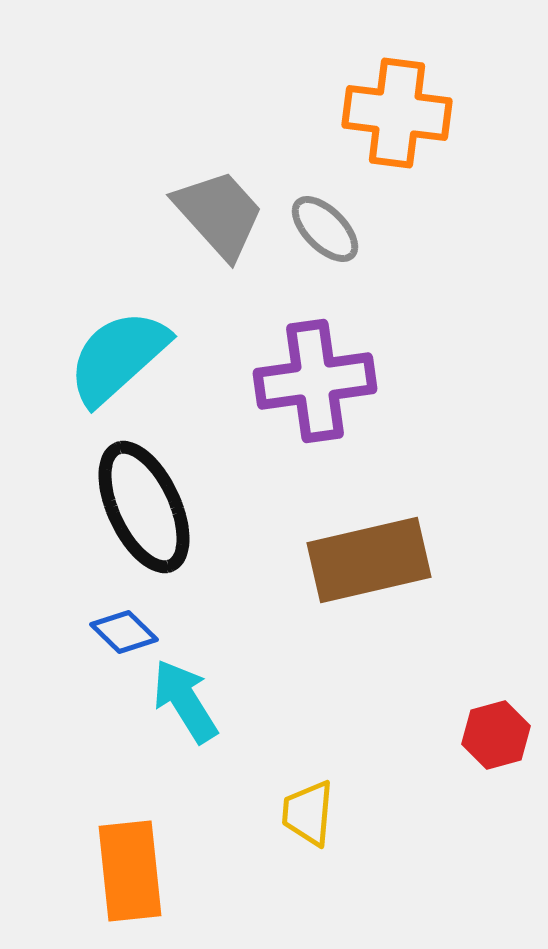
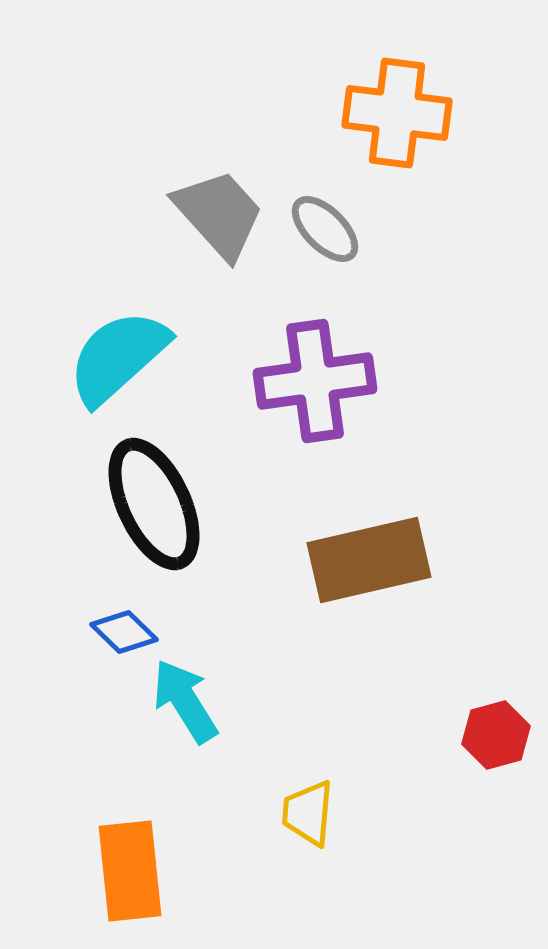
black ellipse: moved 10 px right, 3 px up
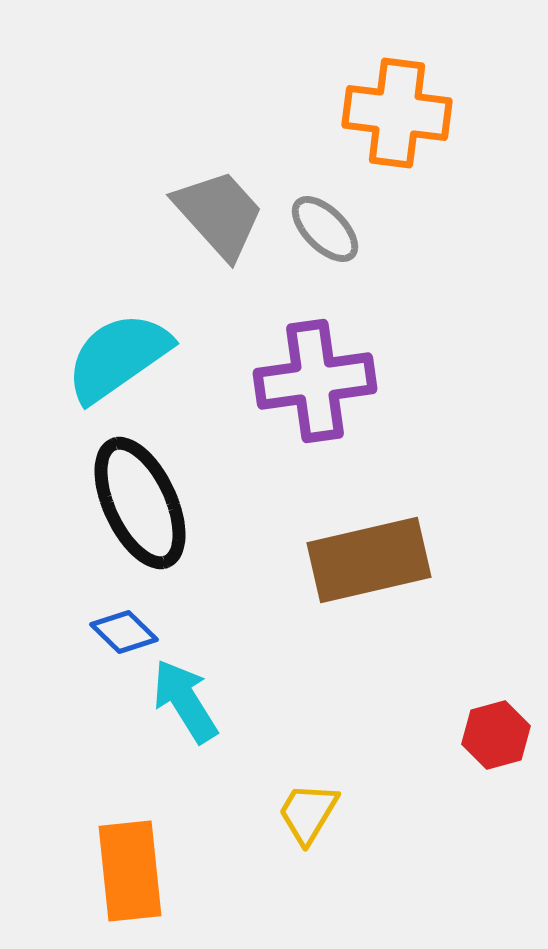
cyan semicircle: rotated 7 degrees clockwise
black ellipse: moved 14 px left, 1 px up
yellow trapezoid: rotated 26 degrees clockwise
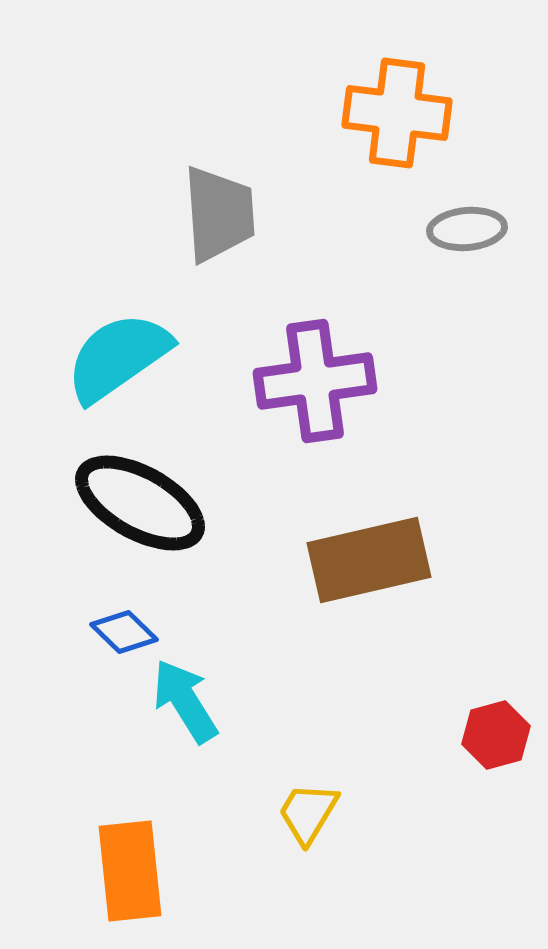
gray trapezoid: rotated 38 degrees clockwise
gray ellipse: moved 142 px right; rotated 50 degrees counterclockwise
black ellipse: rotated 36 degrees counterclockwise
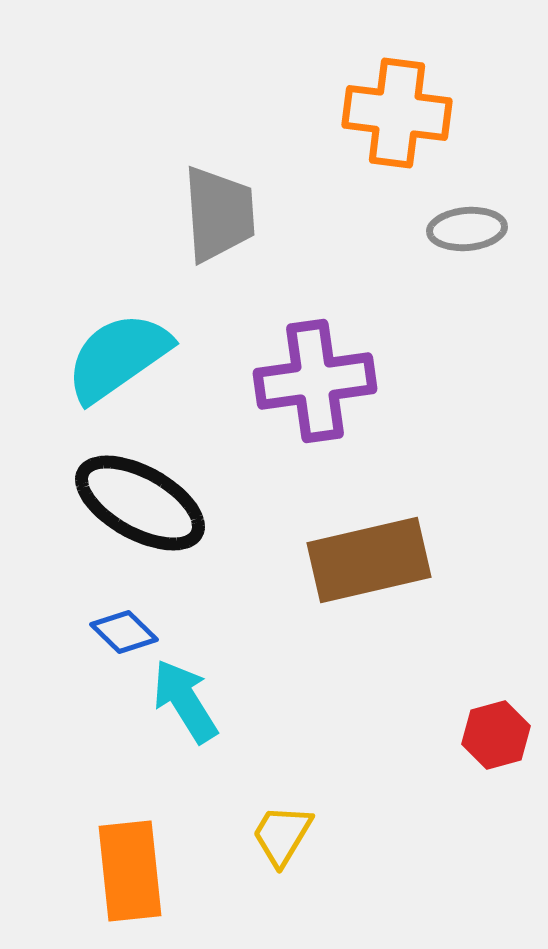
yellow trapezoid: moved 26 px left, 22 px down
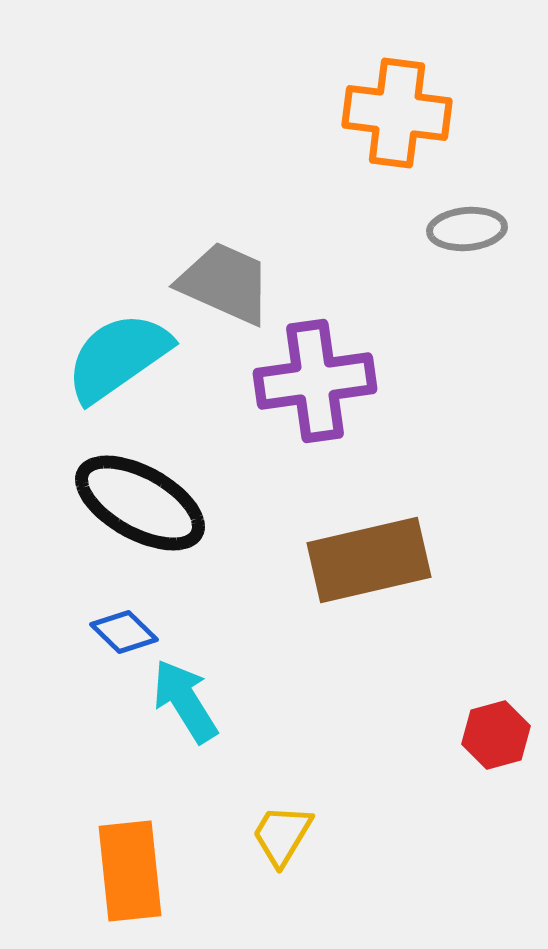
gray trapezoid: moved 6 px right, 69 px down; rotated 62 degrees counterclockwise
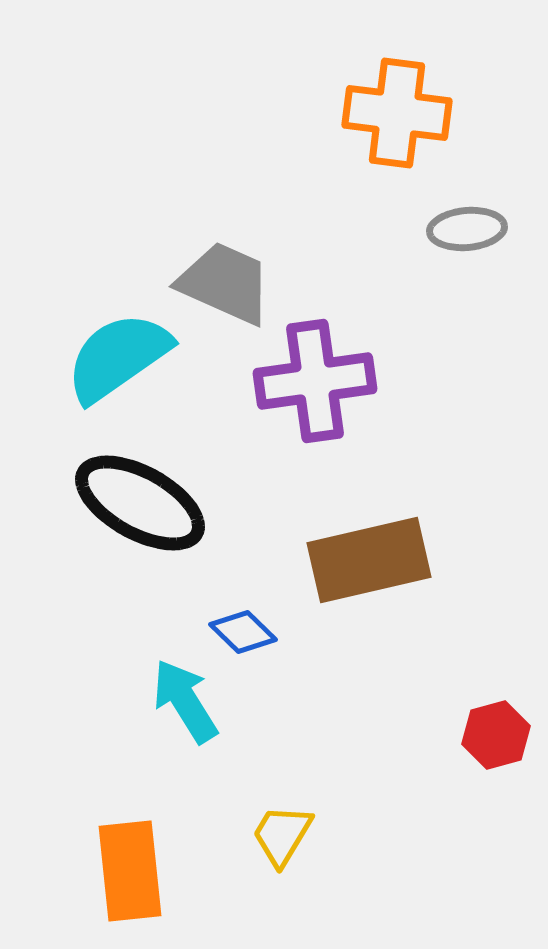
blue diamond: moved 119 px right
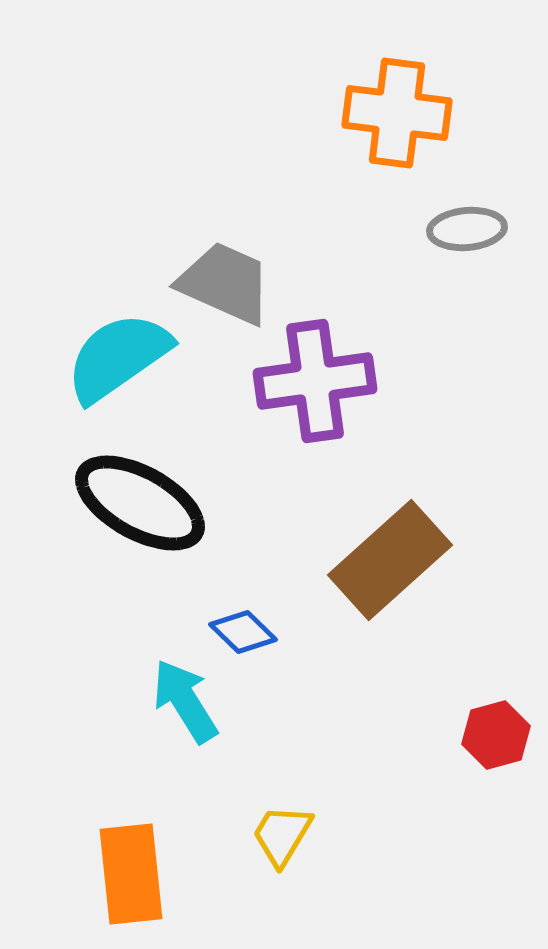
brown rectangle: moved 21 px right; rotated 29 degrees counterclockwise
orange rectangle: moved 1 px right, 3 px down
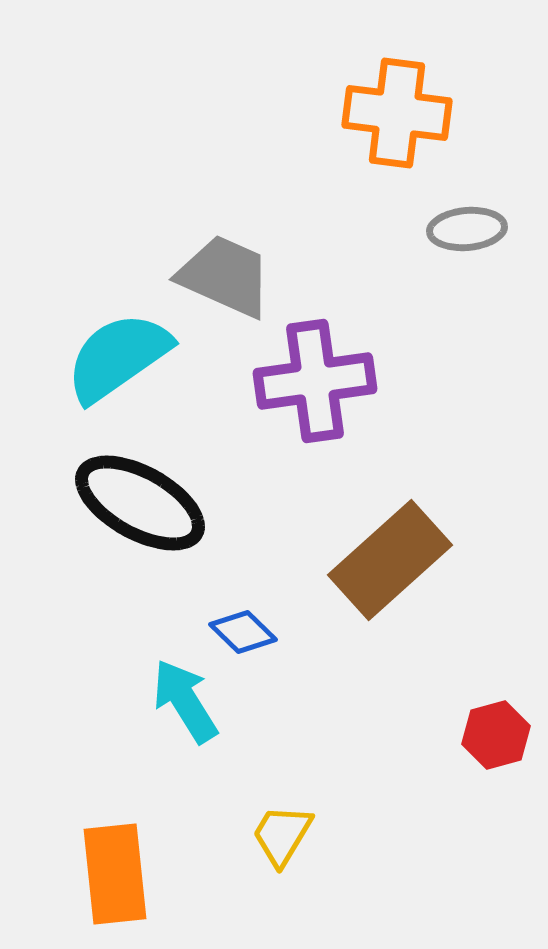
gray trapezoid: moved 7 px up
orange rectangle: moved 16 px left
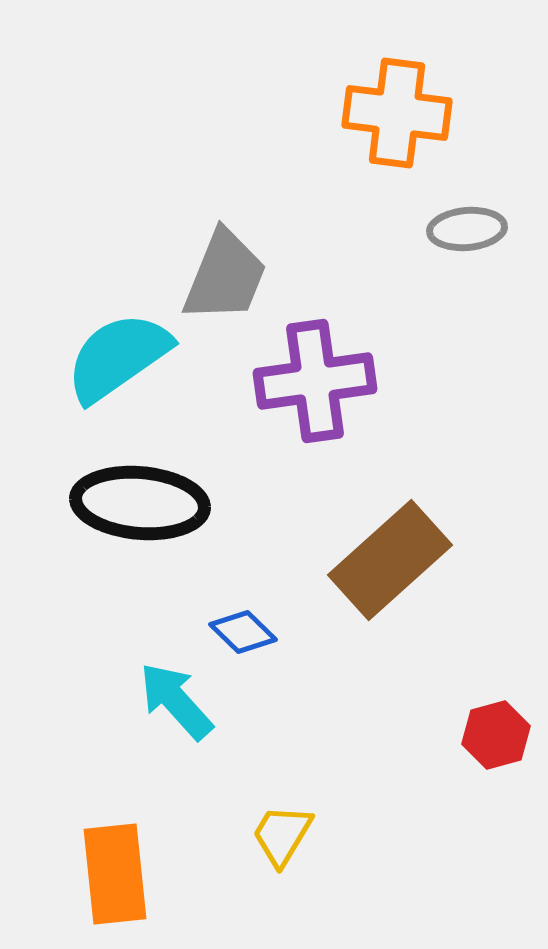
gray trapezoid: rotated 88 degrees clockwise
black ellipse: rotated 24 degrees counterclockwise
cyan arrow: moved 9 px left; rotated 10 degrees counterclockwise
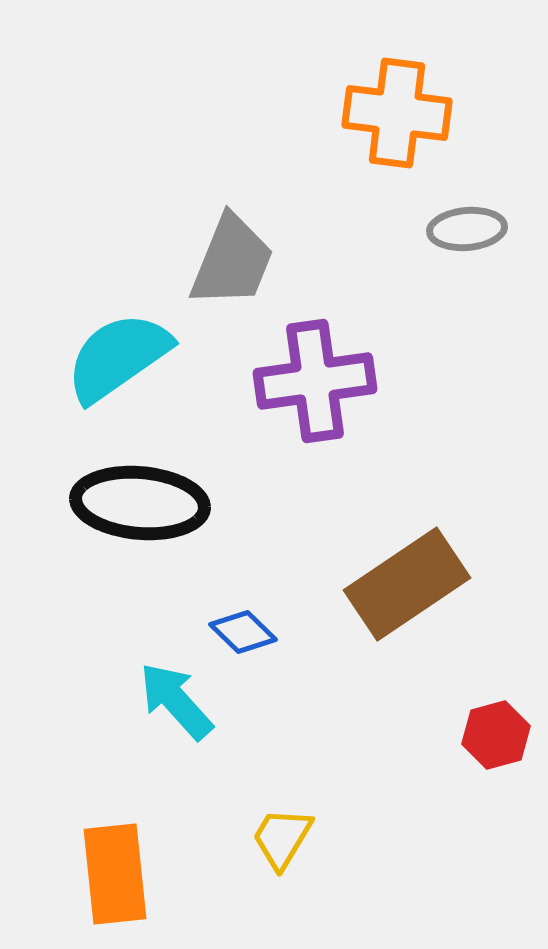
gray trapezoid: moved 7 px right, 15 px up
brown rectangle: moved 17 px right, 24 px down; rotated 8 degrees clockwise
yellow trapezoid: moved 3 px down
